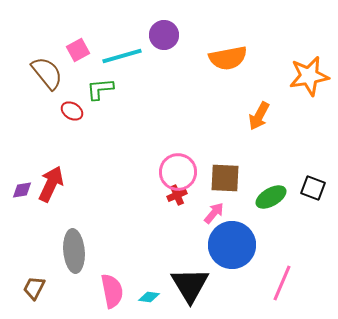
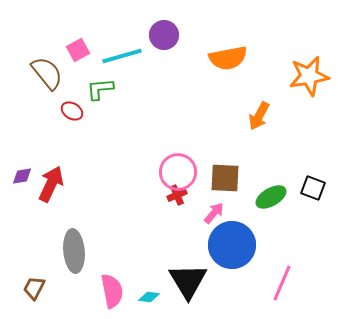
purple diamond: moved 14 px up
black triangle: moved 2 px left, 4 px up
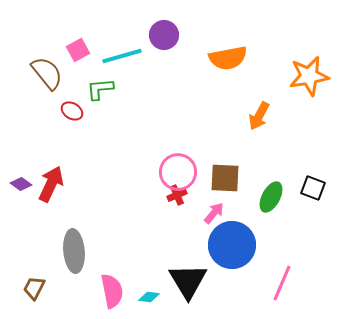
purple diamond: moved 1 px left, 8 px down; rotated 45 degrees clockwise
green ellipse: rotated 32 degrees counterclockwise
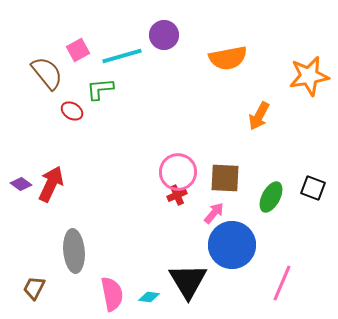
pink semicircle: moved 3 px down
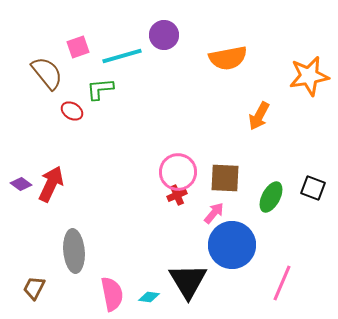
pink square: moved 3 px up; rotated 10 degrees clockwise
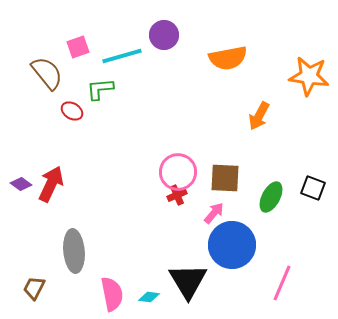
orange star: rotated 18 degrees clockwise
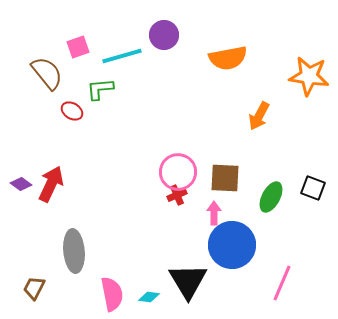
pink arrow: rotated 40 degrees counterclockwise
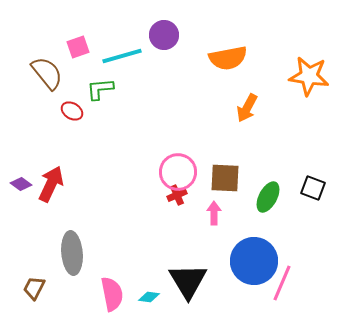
orange arrow: moved 12 px left, 8 px up
green ellipse: moved 3 px left
blue circle: moved 22 px right, 16 px down
gray ellipse: moved 2 px left, 2 px down
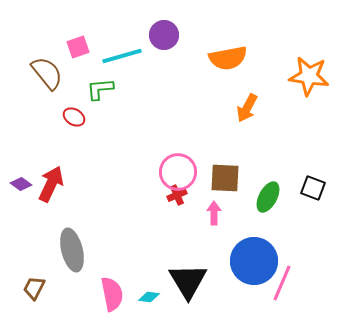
red ellipse: moved 2 px right, 6 px down
gray ellipse: moved 3 px up; rotated 9 degrees counterclockwise
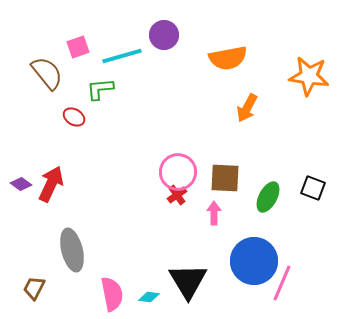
red cross: rotated 12 degrees counterclockwise
